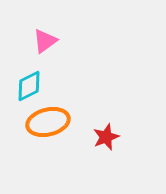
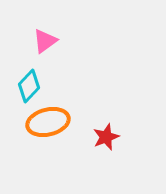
cyan diamond: rotated 20 degrees counterclockwise
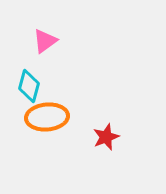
cyan diamond: rotated 28 degrees counterclockwise
orange ellipse: moved 1 px left, 5 px up; rotated 9 degrees clockwise
